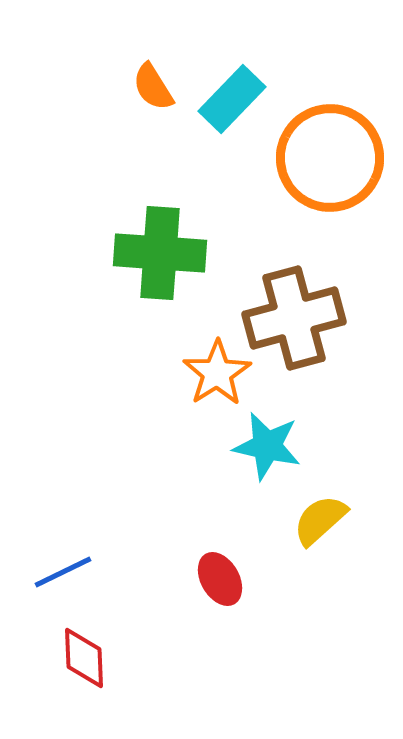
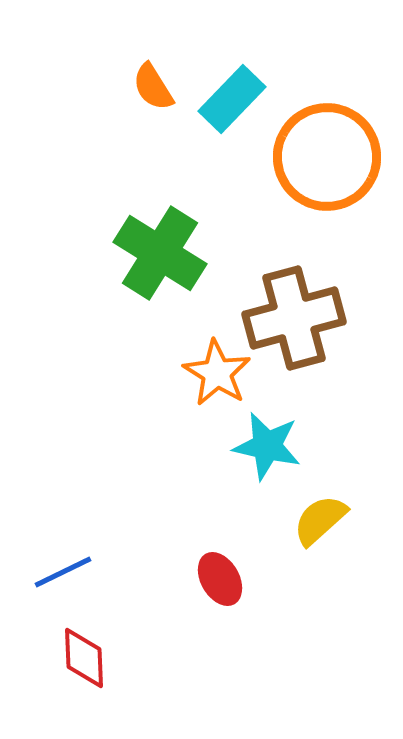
orange circle: moved 3 px left, 1 px up
green cross: rotated 28 degrees clockwise
orange star: rotated 8 degrees counterclockwise
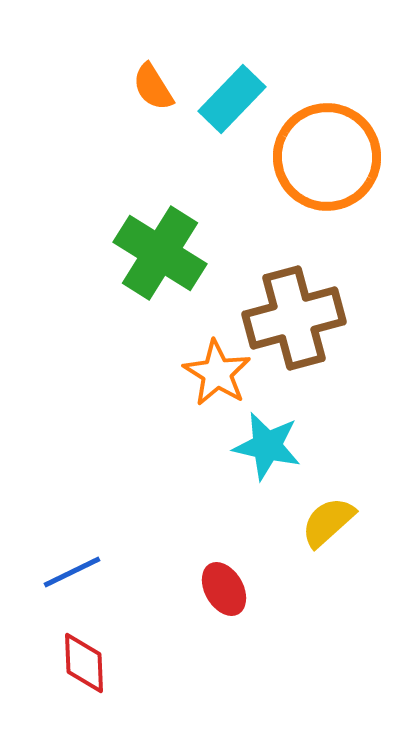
yellow semicircle: moved 8 px right, 2 px down
blue line: moved 9 px right
red ellipse: moved 4 px right, 10 px down
red diamond: moved 5 px down
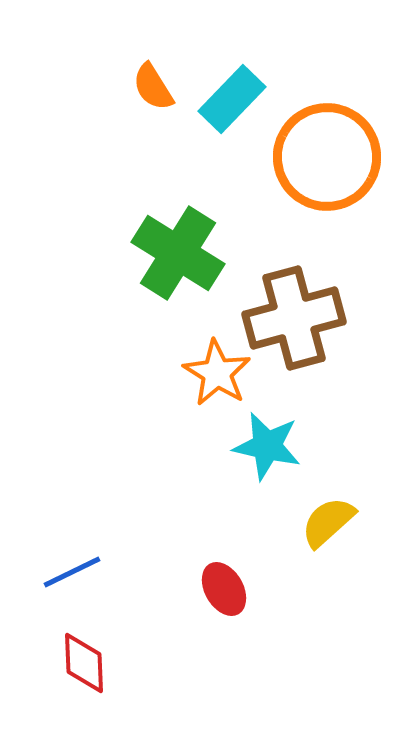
green cross: moved 18 px right
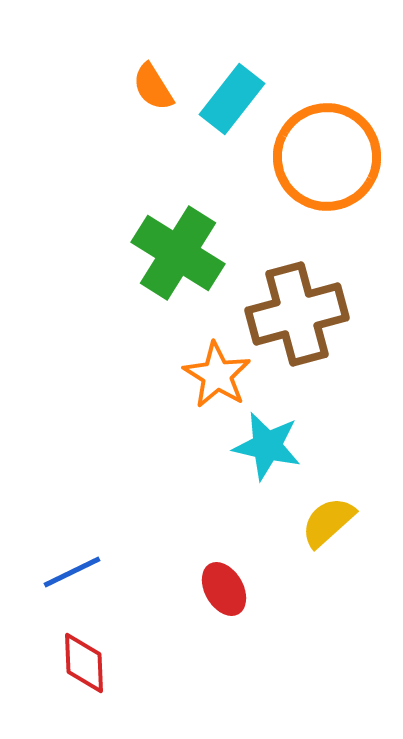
cyan rectangle: rotated 6 degrees counterclockwise
brown cross: moved 3 px right, 4 px up
orange star: moved 2 px down
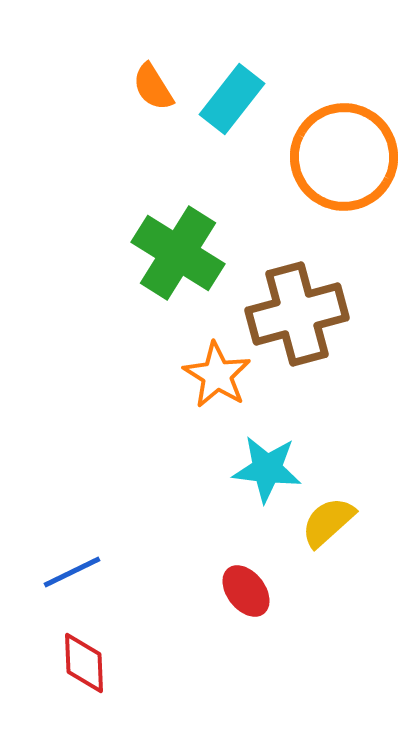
orange circle: moved 17 px right
cyan star: moved 23 px down; rotated 6 degrees counterclockwise
red ellipse: moved 22 px right, 2 px down; rotated 8 degrees counterclockwise
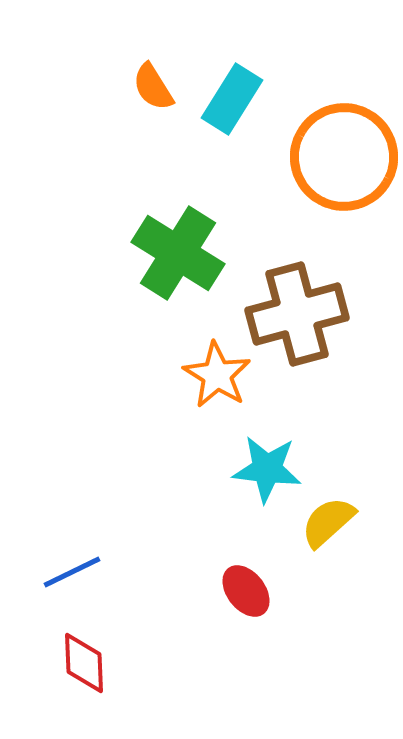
cyan rectangle: rotated 6 degrees counterclockwise
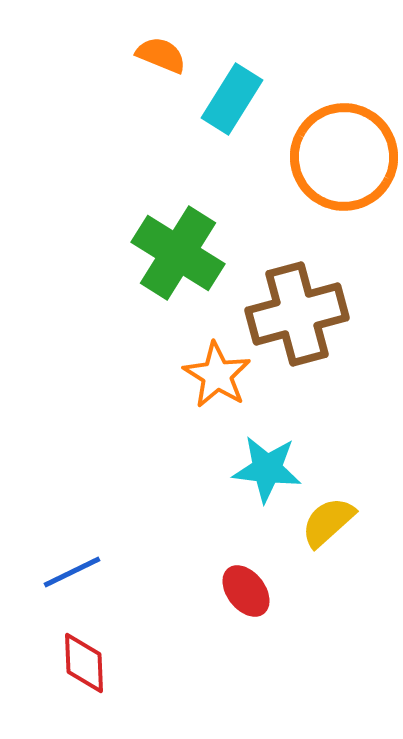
orange semicircle: moved 8 px right, 32 px up; rotated 144 degrees clockwise
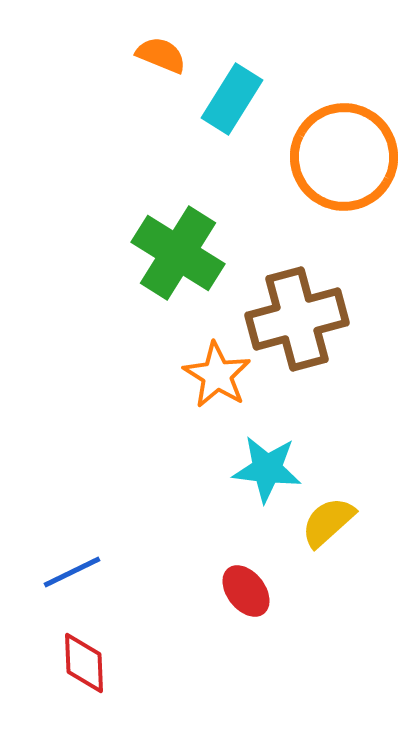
brown cross: moved 5 px down
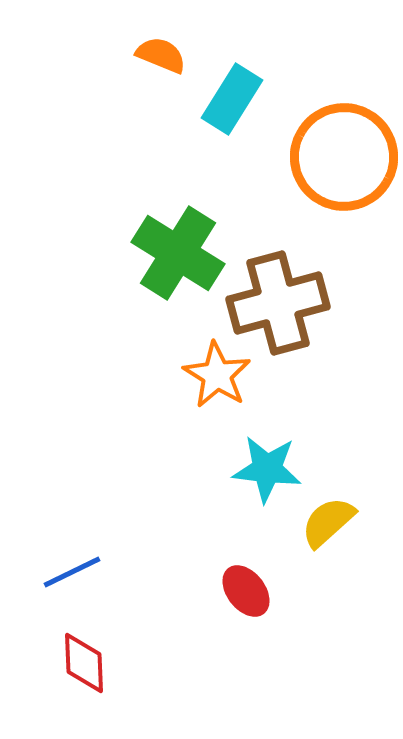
brown cross: moved 19 px left, 16 px up
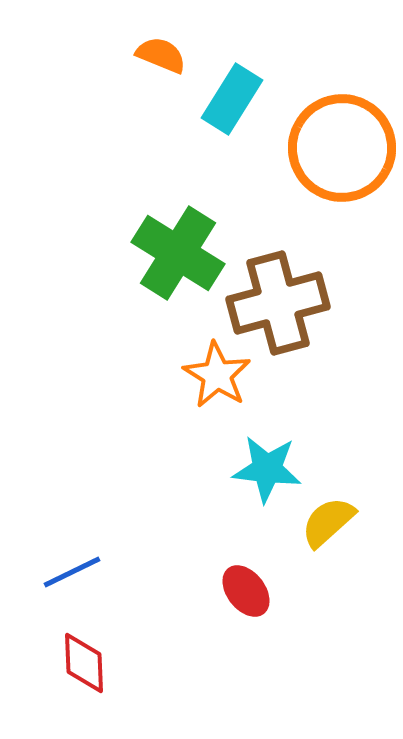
orange circle: moved 2 px left, 9 px up
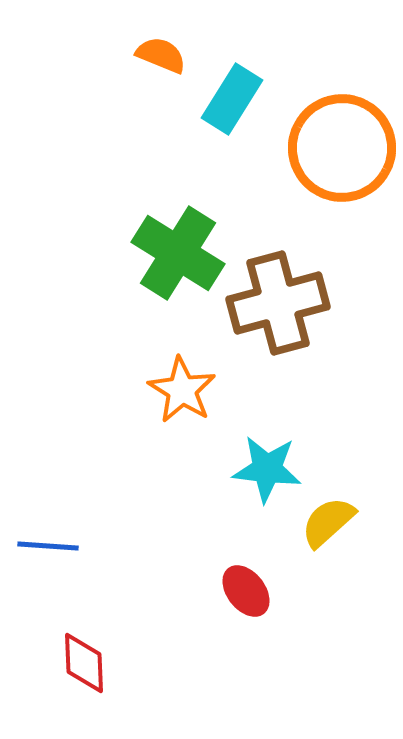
orange star: moved 35 px left, 15 px down
blue line: moved 24 px left, 26 px up; rotated 30 degrees clockwise
